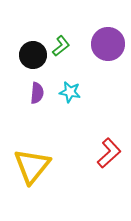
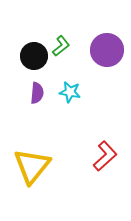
purple circle: moved 1 px left, 6 px down
black circle: moved 1 px right, 1 px down
red L-shape: moved 4 px left, 3 px down
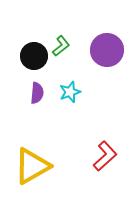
cyan star: rotated 30 degrees counterclockwise
yellow triangle: rotated 21 degrees clockwise
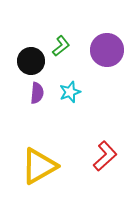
black circle: moved 3 px left, 5 px down
yellow triangle: moved 7 px right
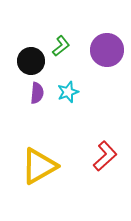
cyan star: moved 2 px left
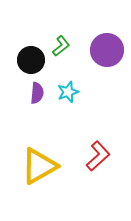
black circle: moved 1 px up
red L-shape: moved 7 px left
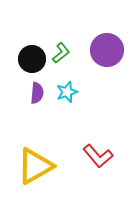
green L-shape: moved 7 px down
black circle: moved 1 px right, 1 px up
cyan star: moved 1 px left
red L-shape: rotated 92 degrees clockwise
yellow triangle: moved 4 px left
